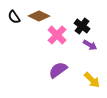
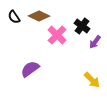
purple arrow: moved 5 px right, 3 px up; rotated 96 degrees clockwise
purple semicircle: moved 28 px left, 1 px up
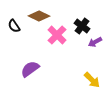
black semicircle: moved 9 px down
purple arrow: rotated 24 degrees clockwise
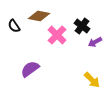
brown diamond: rotated 15 degrees counterclockwise
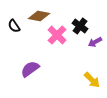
black cross: moved 2 px left
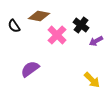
black cross: moved 1 px right, 1 px up
purple arrow: moved 1 px right, 1 px up
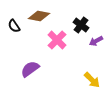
pink cross: moved 5 px down
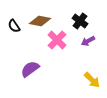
brown diamond: moved 1 px right, 5 px down
black cross: moved 1 px left, 4 px up
purple arrow: moved 8 px left
